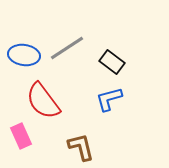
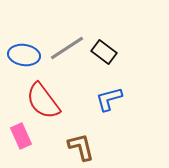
black rectangle: moved 8 px left, 10 px up
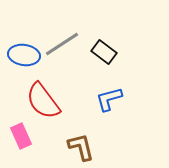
gray line: moved 5 px left, 4 px up
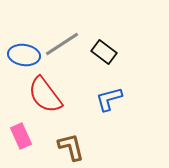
red semicircle: moved 2 px right, 6 px up
brown L-shape: moved 10 px left
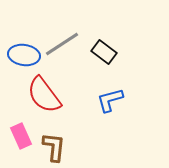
red semicircle: moved 1 px left
blue L-shape: moved 1 px right, 1 px down
brown L-shape: moved 17 px left; rotated 20 degrees clockwise
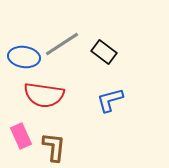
blue ellipse: moved 2 px down
red semicircle: rotated 45 degrees counterclockwise
